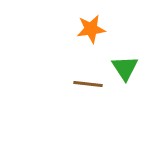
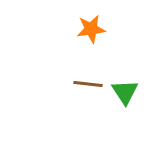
green triangle: moved 24 px down
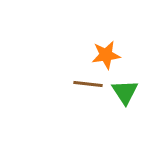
orange star: moved 15 px right, 26 px down
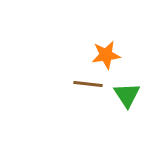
green triangle: moved 2 px right, 3 px down
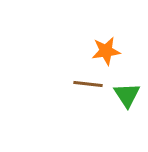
orange star: moved 4 px up
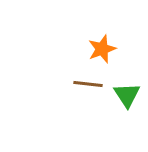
orange star: moved 4 px left, 2 px up; rotated 12 degrees counterclockwise
